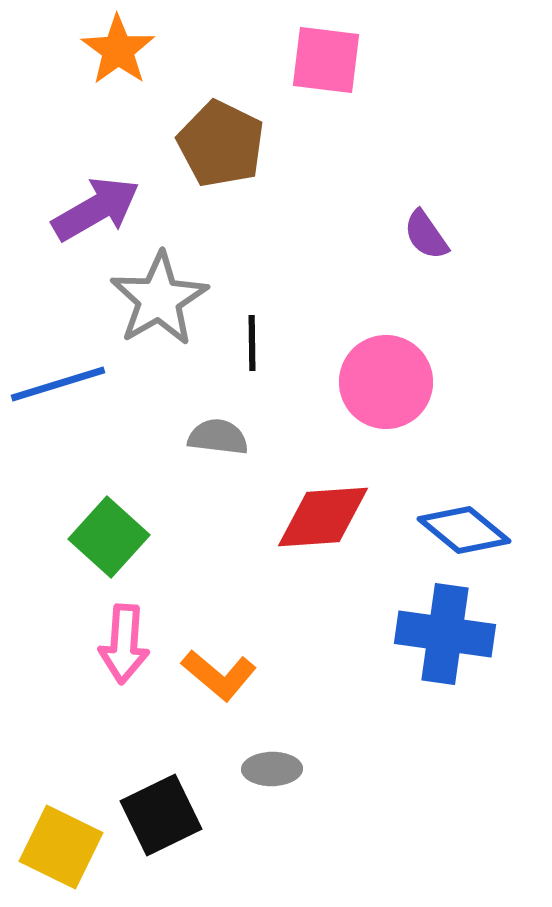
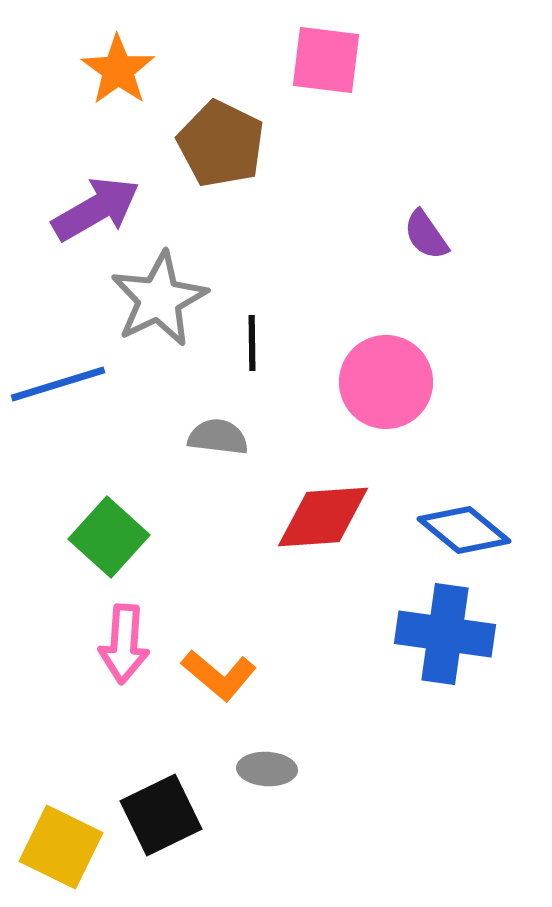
orange star: moved 20 px down
gray star: rotated 4 degrees clockwise
gray ellipse: moved 5 px left; rotated 4 degrees clockwise
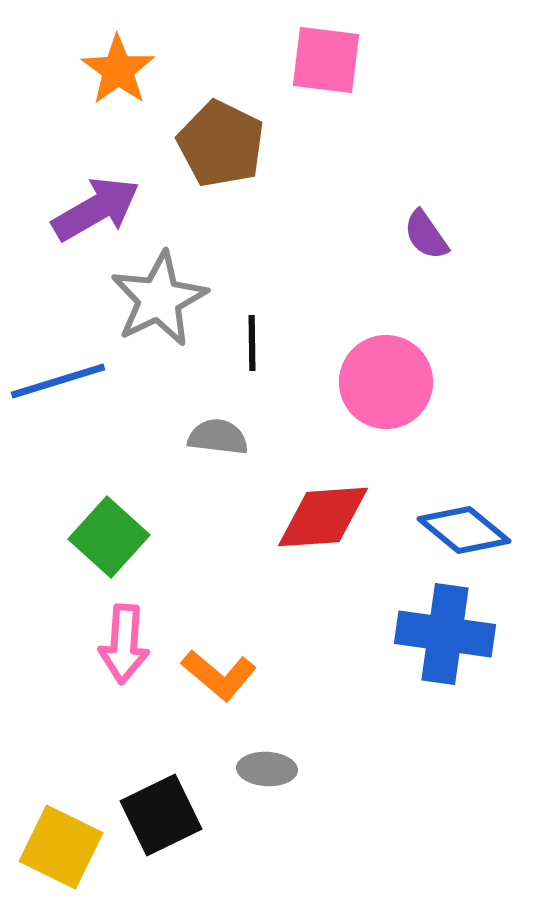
blue line: moved 3 px up
